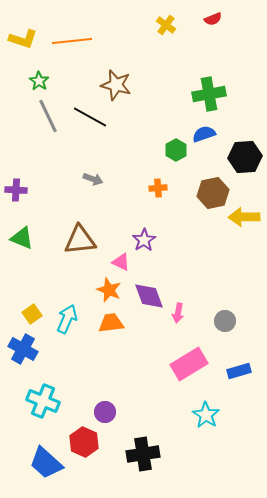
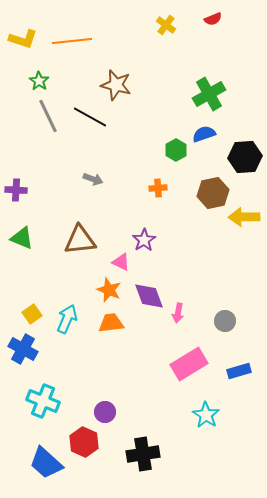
green cross: rotated 20 degrees counterclockwise
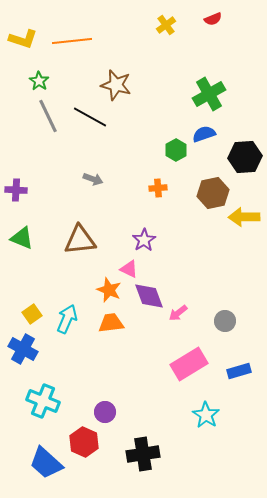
yellow cross: rotated 18 degrees clockwise
pink triangle: moved 8 px right, 7 px down
pink arrow: rotated 42 degrees clockwise
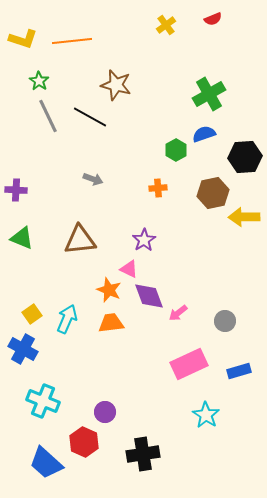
pink rectangle: rotated 6 degrees clockwise
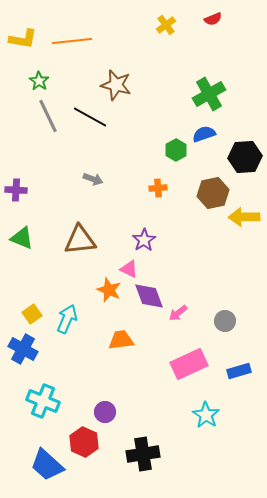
yellow L-shape: rotated 8 degrees counterclockwise
orange trapezoid: moved 10 px right, 17 px down
blue trapezoid: moved 1 px right, 2 px down
